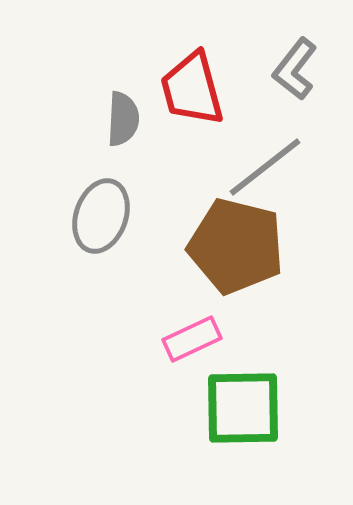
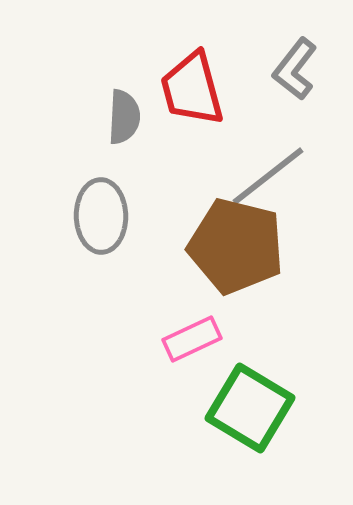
gray semicircle: moved 1 px right, 2 px up
gray line: moved 3 px right, 9 px down
gray ellipse: rotated 20 degrees counterclockwise
green square: moved 7 px right; rotated 32 degrees clockwise
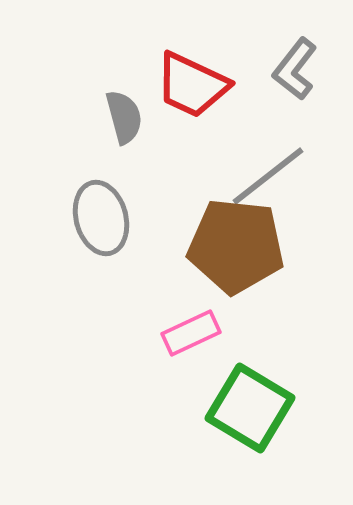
red trapezoid: moved 4 px up; rotated 50 degrees counterclockwise
gray semicircle: rotated 18 degrees counterclockwise
gray ellipse: moved 2 px down; rotated 14 degrees counterclockwise
brown pentagon: rotated 8 degrees counterclockwise
pink rectangle: moved 1 px left, 6 px up
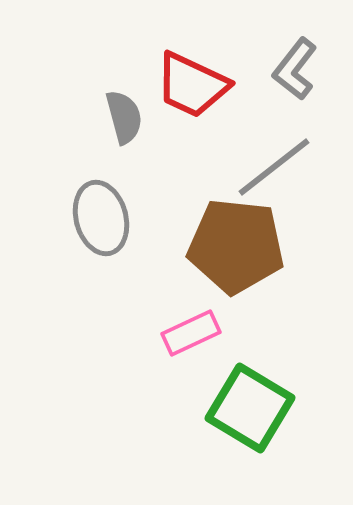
gray line: moved 6 px right, 9 px up
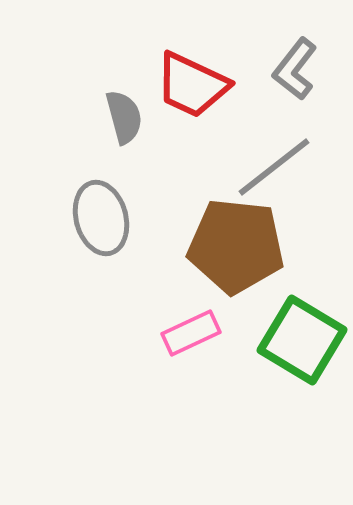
green square: moved 52 px right, 68 px up
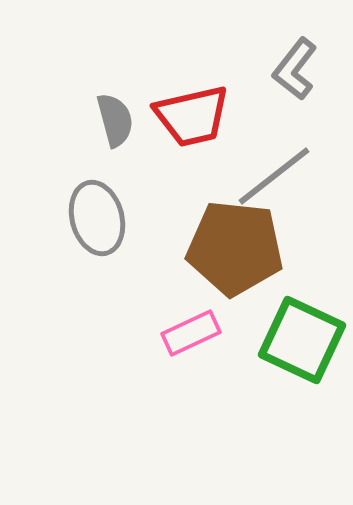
red trapezoid: moved 31 px down; rotated 38 degrees counterclockwise
gray semicircle: moved 9 px left, 3 px down
gray line: moved 9 px down
gray ellipse: moved 4 px left
brown pentagon: moved 1 px left, 2 px down
green square: rotated 6 degrees counterclockwise
